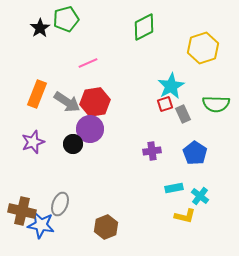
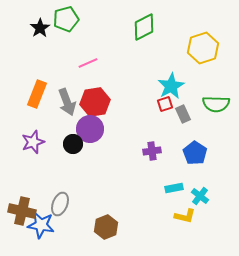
gray arrow: rotated 36 degrees clockwise
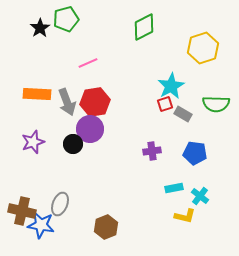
orange rectangle: rotated 72 degrees clockwise
gray rectangle: rotated 36 degrees counterclockwise
blue pentagon: rotated 25 degrees counterclockwise
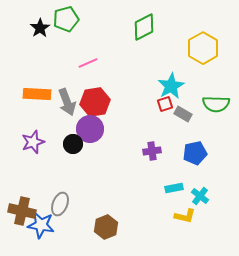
yellow hexagon: rotated 12 degrees counterclockwise
blue pentagon: rotated 20 degrees counterclockwise
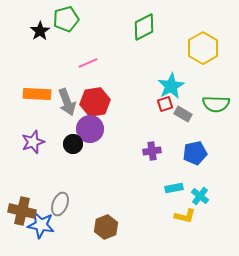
black star: moved 3 px down
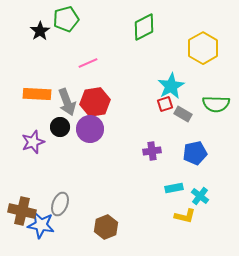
black circle: moved 13 px left, 17 px up
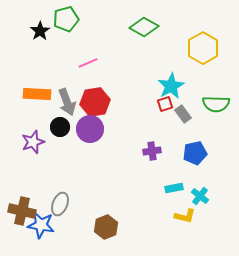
green diamond: rotated 56 degrees clockwise
gray rectangle: rotated 24 degrees clockwise
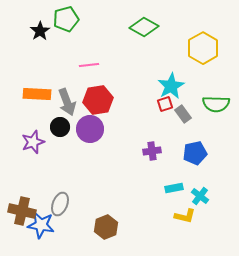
pink line: moved 1 px right, 2 px down; rotated 18 degrees clockwise
red hexagon: moved 3 px right, 2 px up
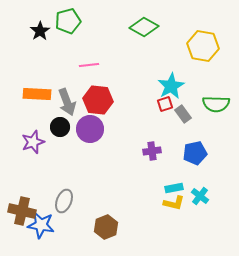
green pentagon: moved 2 px right, 2 px down
yellow hexagon: moved 2 px up; rotated 20 degrees counterclockwise
red hexagon: rotated 16 degrees clockwise
gray ellipse: moved 4 px right, 3 px up
yellow L-shape: moved 11 px left, 13 px up
